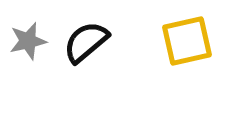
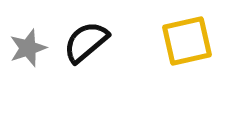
gray star: moved 7 px down; rotated 6 degrees counterclockwise
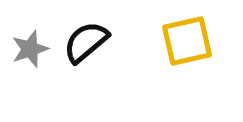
gray star: moved 2 px right, 1 px down
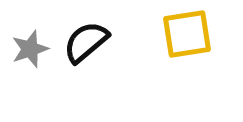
yellow square: moved 7 px up; rotated 4 degrees clockwise
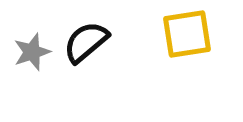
gray star: moved 2 px right, 3 px down
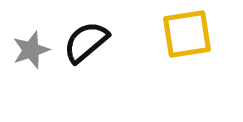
gray star: moved 1 px left, 2 px up
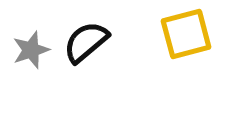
yellow square: moved 1 px left; rotated 6 degrees counterclockwise
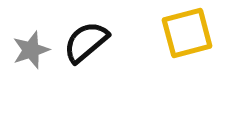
yellow square: moved 1 px right, 1 px up
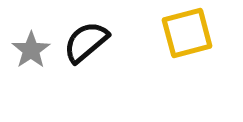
gray star: rotated 15 degrees counterclockwise
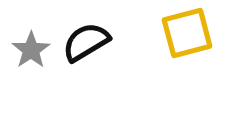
black semicircle: rotated 9 degrees clockwise
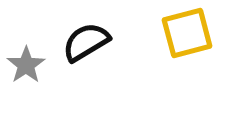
gray star: moved 5 px left, 15 px down
